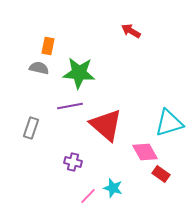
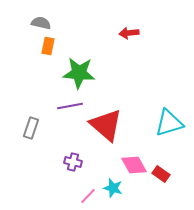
red arrow: moved 2 px left, 2 px down; rotated 36 degrees counterclockwise
gray semicircle: moved 2 px right, 45 px up
pink diamond: moved 11 px left, 13 px down
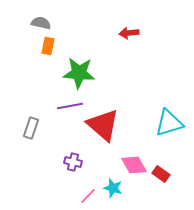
red triangle: moved 3 px left
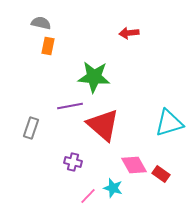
green star: moved 15 px right, 4 px down
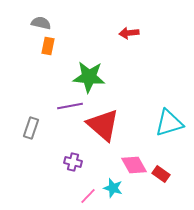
green star: moved 5 px left
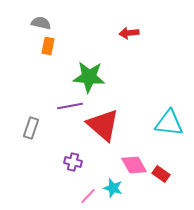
cyan triangle: rotated 24 degrees clockwise
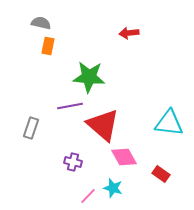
pink diamond: moved 10 px left, 8 px up
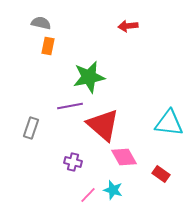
red arrow: moved 1 px left, 7 px up
green star: rotated 16 degrees counterclockwise
cyan star: moved 2 px down
pink line: moved 1 px up
